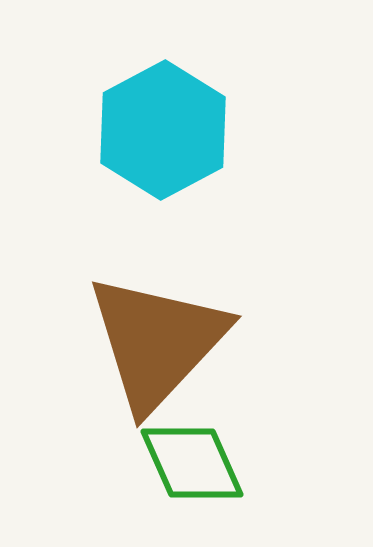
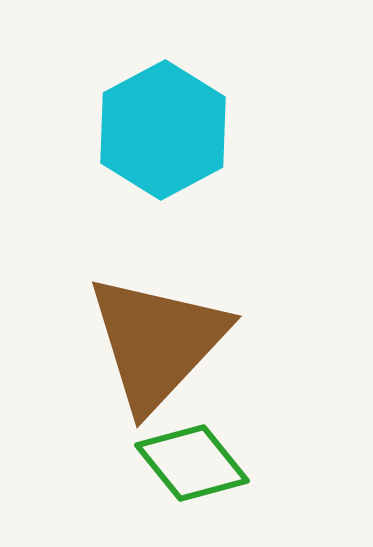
green diamond: rotated 15 degrees counterclockwise
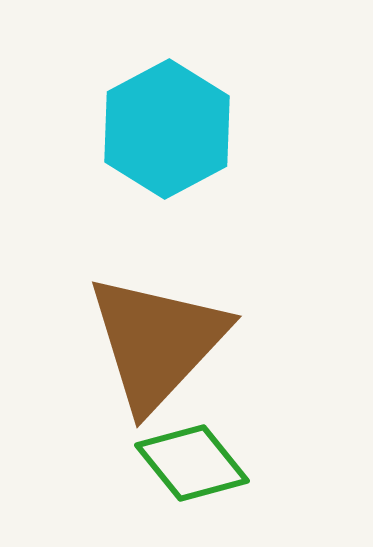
cyan hexagon: moved 4 px right, 1 px up
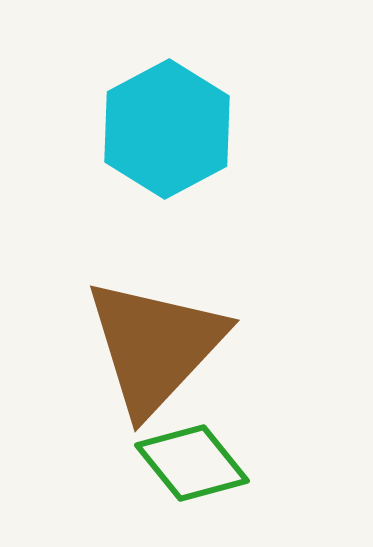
brown triangle: moved 2 px left, 4 px down
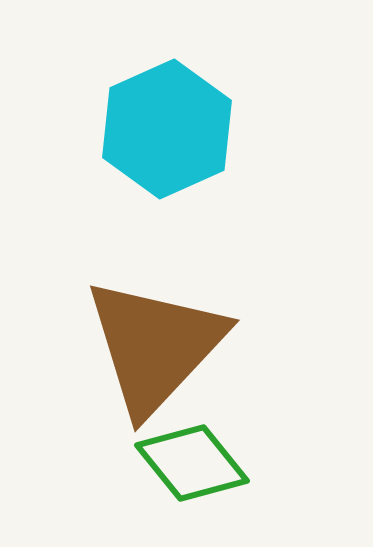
cyan hexagon: rotated 4 degrees clockwise
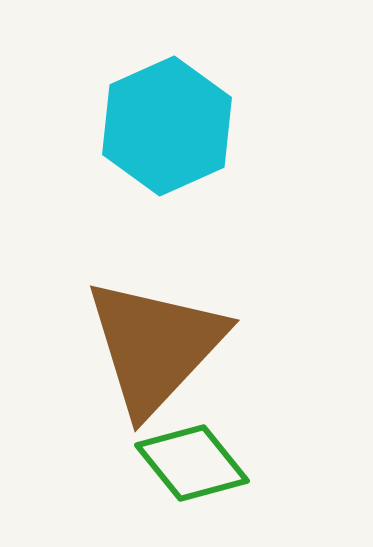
cyan hexagon: moved 3 px up
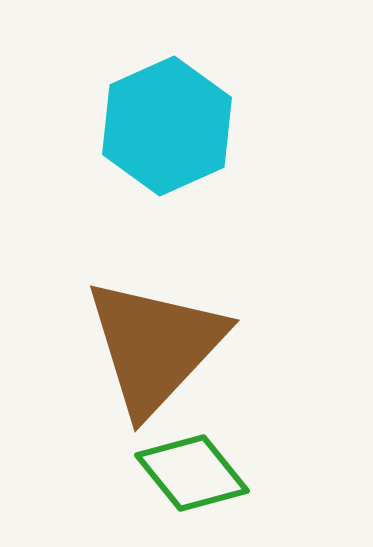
green diamond: moved 10 px down
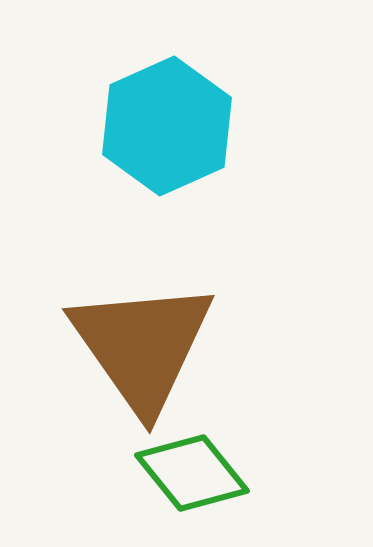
brown triangle: moved 13 px left; rotated 18 degrees counterclockwise
